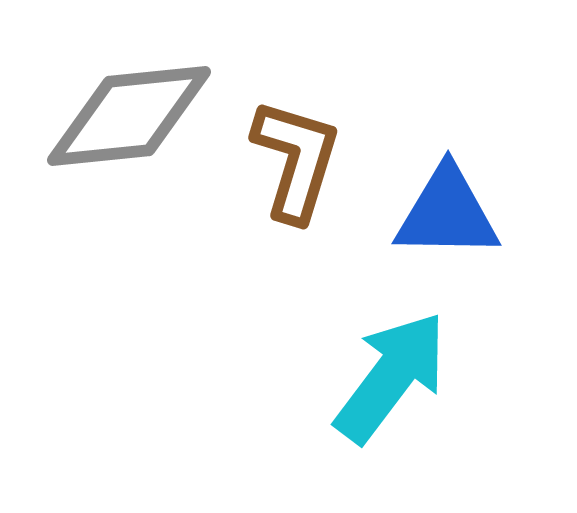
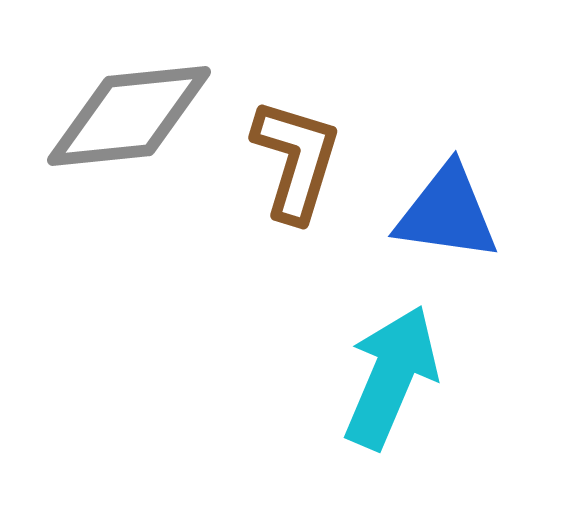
blue triangle: rotated 7 degrees clockwise
cyan arrow: rotated 14 degrees counterclockwise
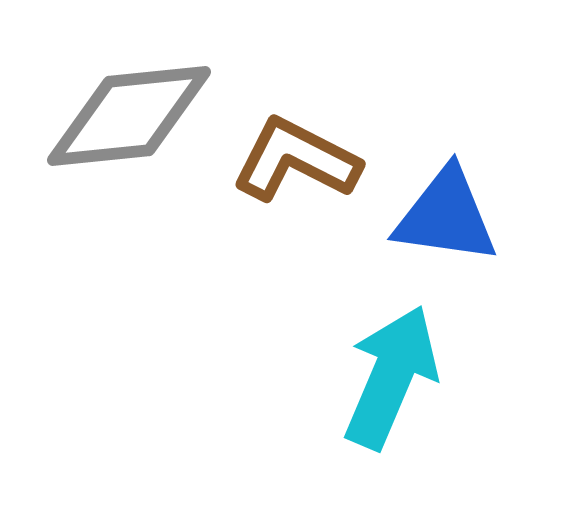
brown L-shape: rotated 80 degrees counterclockwise
blue triangle: moved 1 px left, 3 px down
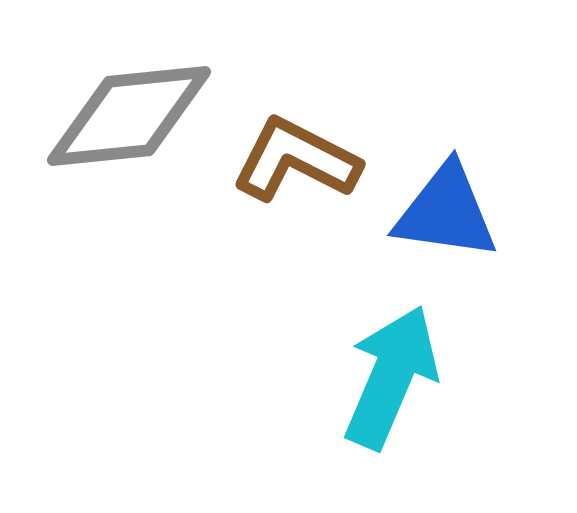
blue triangle: moved 4 px up
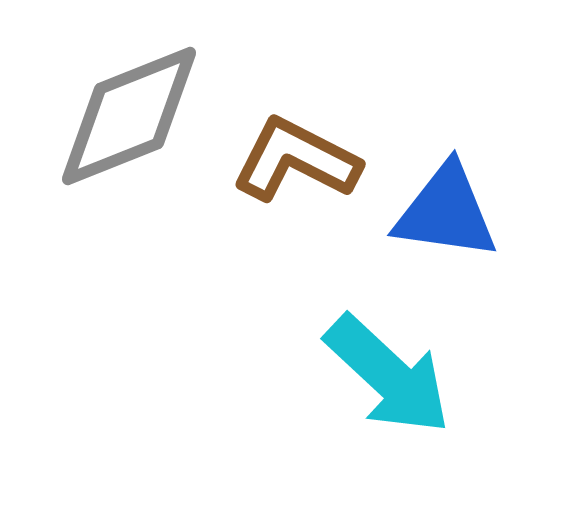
gray diamond: rotated 16 degrees counterclockwise
cyan arrow: moved 3 px left, 2 px up; rotated 110 degrees clockwise
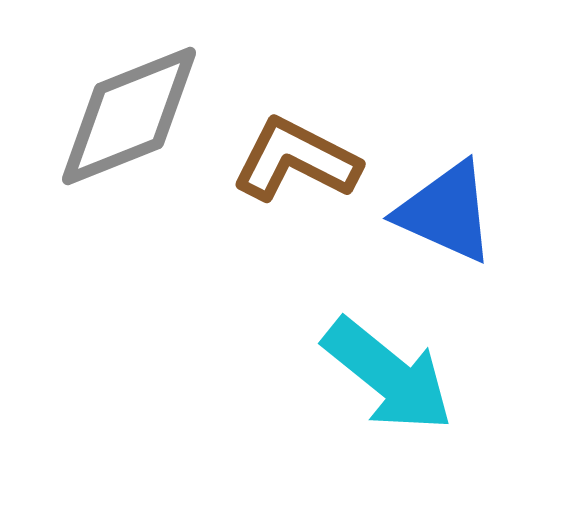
blue triangle: rotated 16 degrees clockwise
cyan arrow: rotated 4 degrees counterclockwise
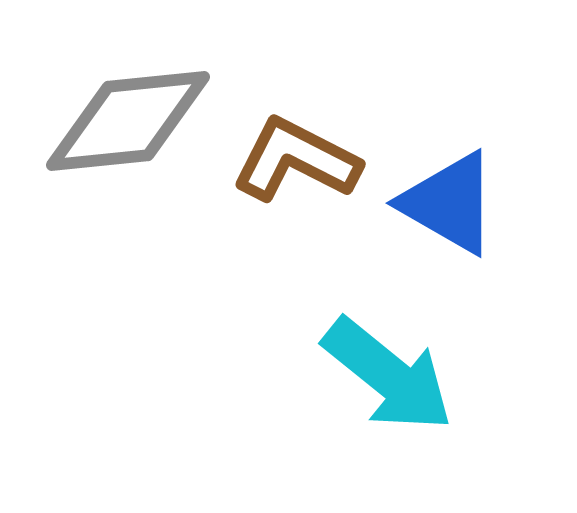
gray diamond: moved 1 px left, 5 px down; rotated 16 degrees clockwise
blue triangle: moved 3 px right, 9 px up; rotated 6 degrees clockwise
